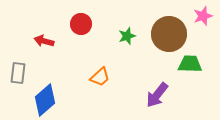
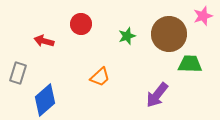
gray rectangle: rotated 10 degrees clockwise
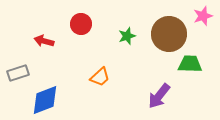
gray rectangle: rotated 55 degrees clockwise
purple arrow: moved 2 px right, 1 px down
blue diamond: rotated 20 degrees clockwise
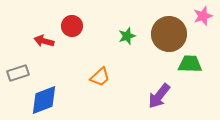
red circle: moved 9 px left, 2 px down
blue diamond: moved 1 px left
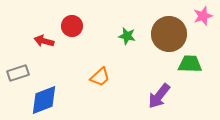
green star: rotated 30 degrees clockwise
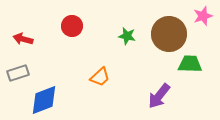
red arrow: moved 21 px left, 2 px up
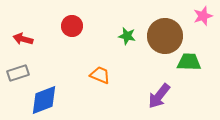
brown circle: moved 4 px left, 2 px down
green trapezoid: moved 1 px left, 2 px up
orange trapezoid: moved 2 px up; rotated 115 degrees counterclockwise
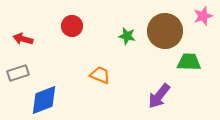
brown circle: moved 5 px up
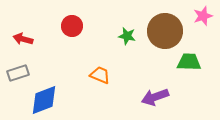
purple arrow: moved 4 px left, 1 px down; rotated 32 degrees clockwise
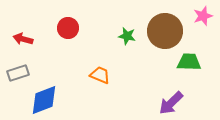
red circle: moved 4 px left, 2 px down
purple arrow: moved 16 px right, 6 px down; rotated 24 degrees counterclockwise
